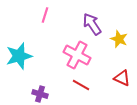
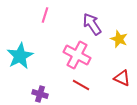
cyan star: moved 1 px right; rotated 12 degrees counterclockwise
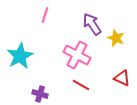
yellow star: moved 3 px left, 1 px up
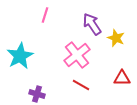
pink cross: rotated 24 degrees clockwise
red triangle: rotated 24 degrees counterclockwise
purple cross: moved 3 px left
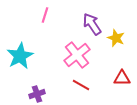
purple cross: rotated 35 degrees counterclockwise
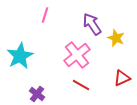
red triangle: rotated 24 degrees counterclockwise
purple cross: rotated 35 degrees counterclockwise
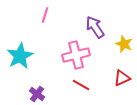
purple arrow: moved 3 px right, 3 px down
yellow star: moved 8 px right, 6 px down
pink cross: moved 1 px left; rotated 24 degrees clockwise
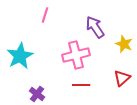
red triangle: rotated 18 degrees counterclockwise
red line: rotated 30 degrees counterclockwise
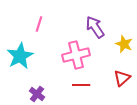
pink line: moved 6 px left, 9 px down
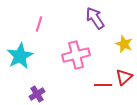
purple arrow: moved 9 px up
red triangle: moved 2 px right, 1 px up
red line: moved 22 px right
purple cross: rotated 21 degrees clockwise
